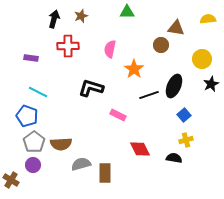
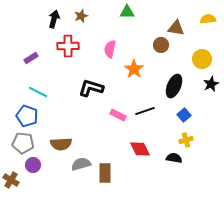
purple rectangle: rotated 40 degrees counterclockwise
black line: moved 4 px left, 16 px down
gray pentagon: moved 11 px left, 1 px down; rotated 30 degrees counterclockwise
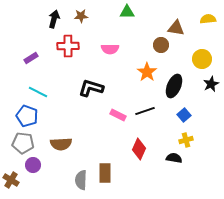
brown star: rotated 16 degrees clockwise
pink semicircle: rotated 102 degrees counterclockwise
orange star: moved 13 px right, 3 px down
red diamond: moved 1 px left; rotated 50 degrees clockwise
gray semicircle: moved 16 px down; rotated 72 degrees counterclockwise
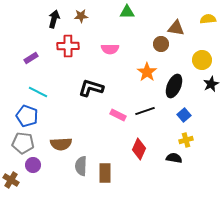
brown circle: moved 1 px up
yellow circle: moved 1 px down
gray semicircle: moved 14 px up
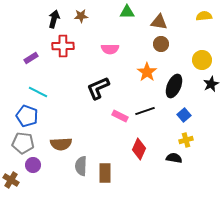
yellow semicircle: moved 4 px left, 3 px up
brown triangle: moved 17 px left, 6 px up
red cross: moved 5 px left
black L-shape: moved 7 px right; rotated 40 degrees counterclockwise
pink rectangle: moved 2 px right, 1 px down
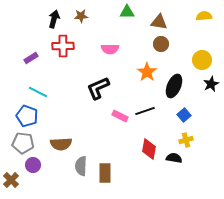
red diamond: moved 10 px right; rotated 15 degrees counterclockwise
brown cross: rotated 14 degrees clockwise
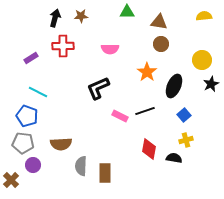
black arrow: moved 1 px right, 1 px up
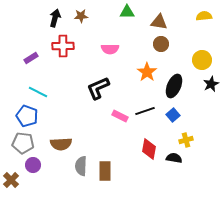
blue square: moved 11 px left
brown rectangle: moved 2 px up
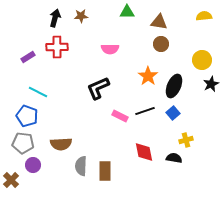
red cross: moved 6 px left, 1 px down
purple rectangle: moved 3 px left, 1 px up
orange star: moved 1 px right, 4 px down
blue square: moved 2 px up
red diamond: moved 5 px left, 3 px down; rotated 20 degrees counterclockwise
